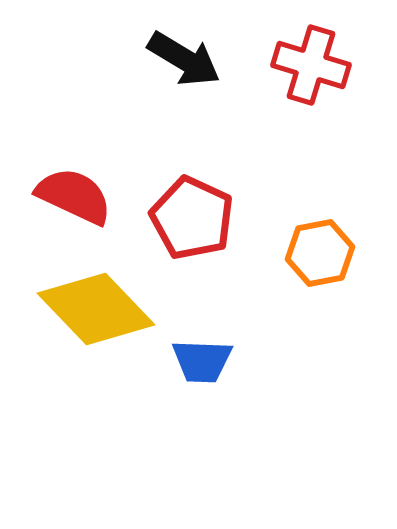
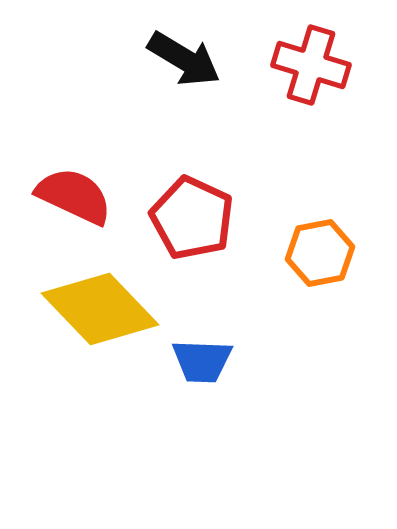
yellow diamond: moved 4 px right
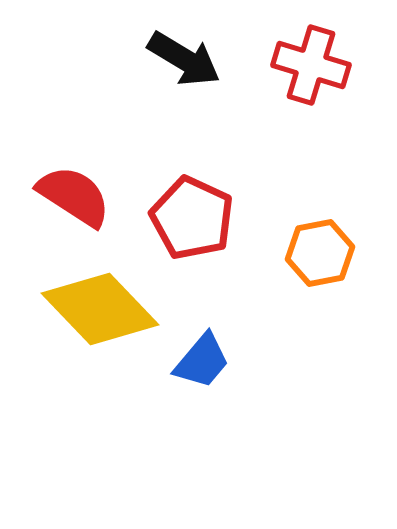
red semicircle: rotated 8 degrees clockwise
blue trapezoid: rotated 52 degrees counterclockwise
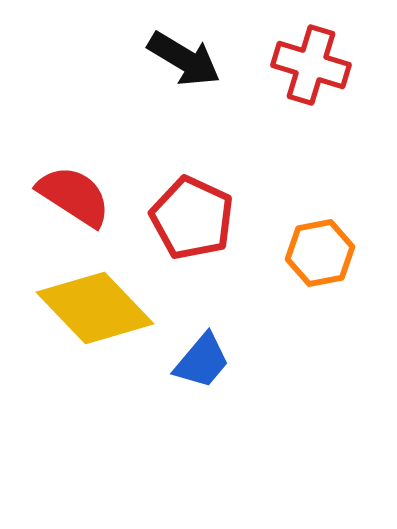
yellow diamond: moved 5 px left, 1 px up
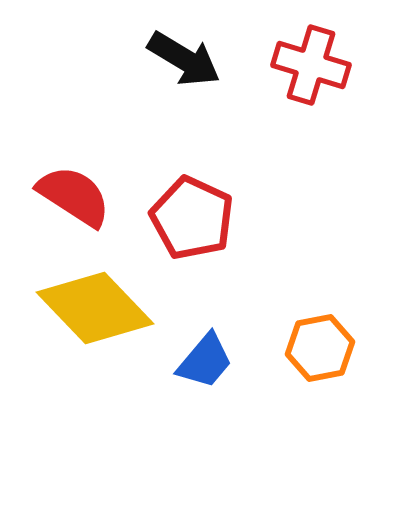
orange hexagon: moved 95 px down
blue trapezoid: moved 3 px right
